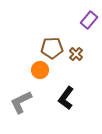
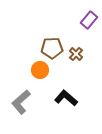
black L-shape: rotated 95 degrees clockwise
gray L-shape: rotated 15 degrees counterclockwise
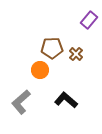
black L-shape: moved 2 px down
